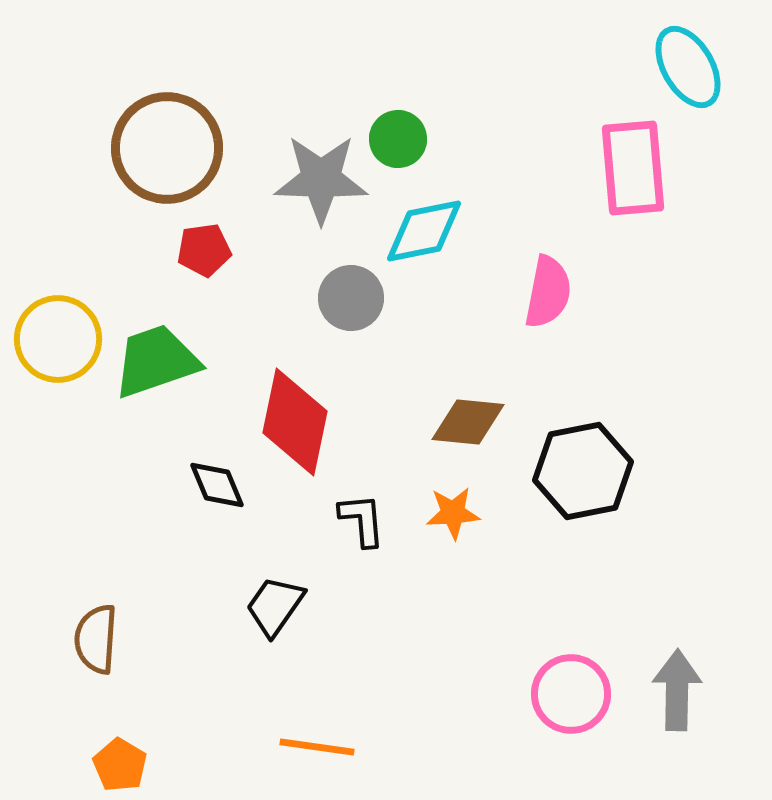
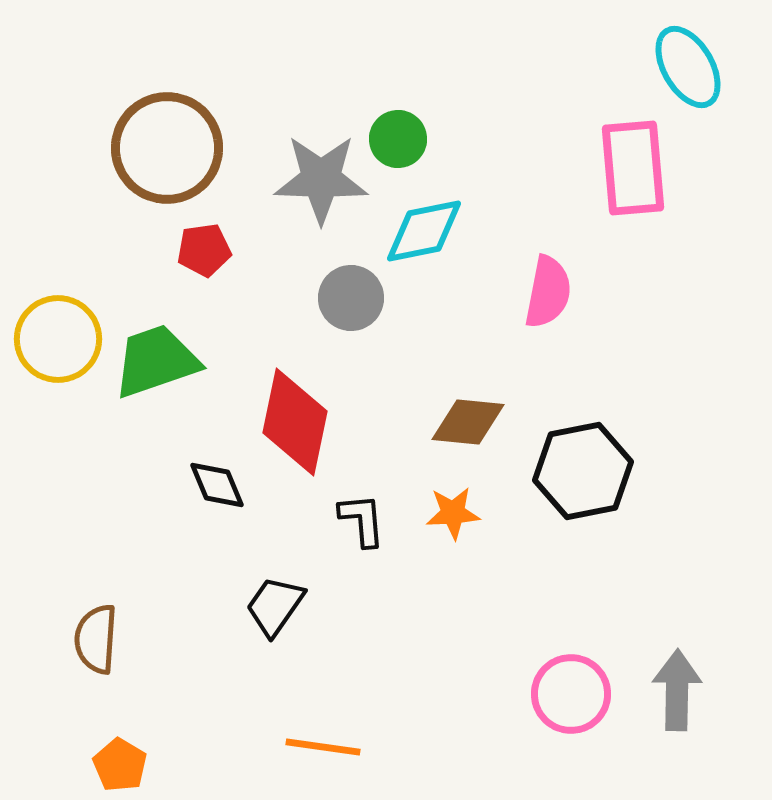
orange line: moved 6 px right
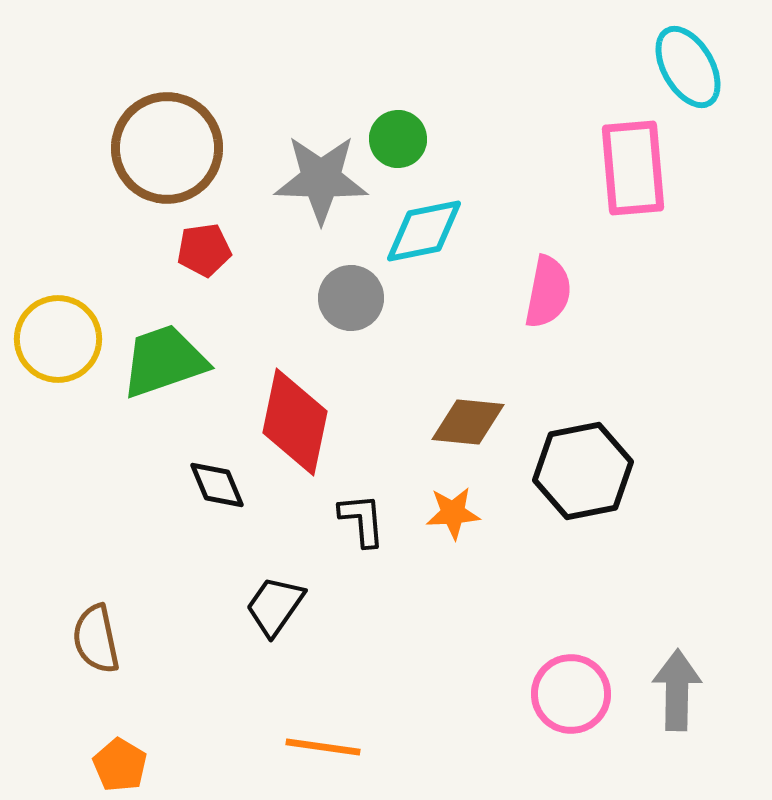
green trapezoid: moved 8 px right
brown semicircle: rotated 16 degrees counterclockwise
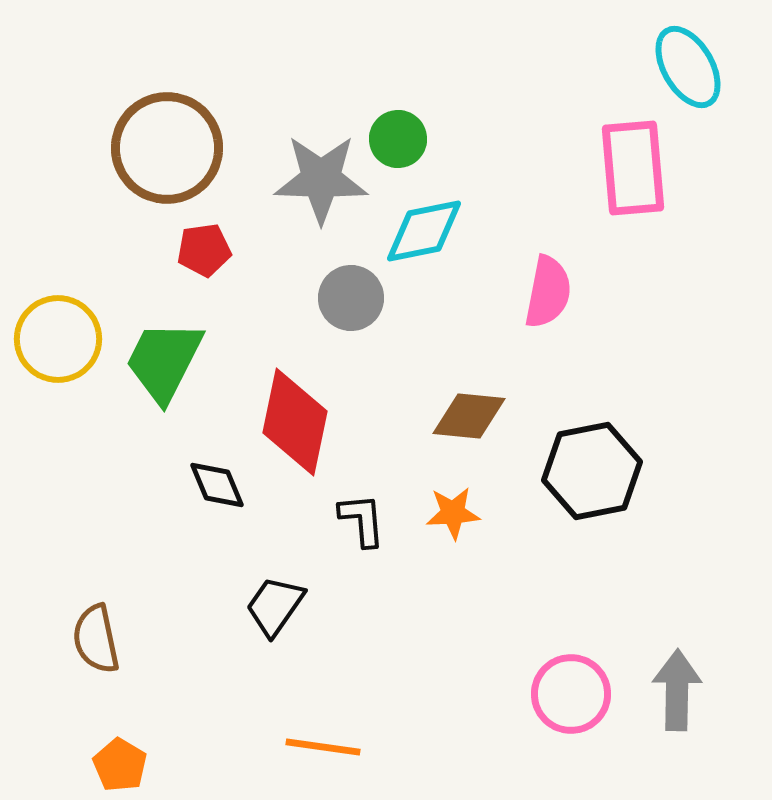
green trapezoid: rotated 44 degrees counterclockwise
brown diamond: moved 1 px right, 6 px up
black hexagon: moved 9 px right
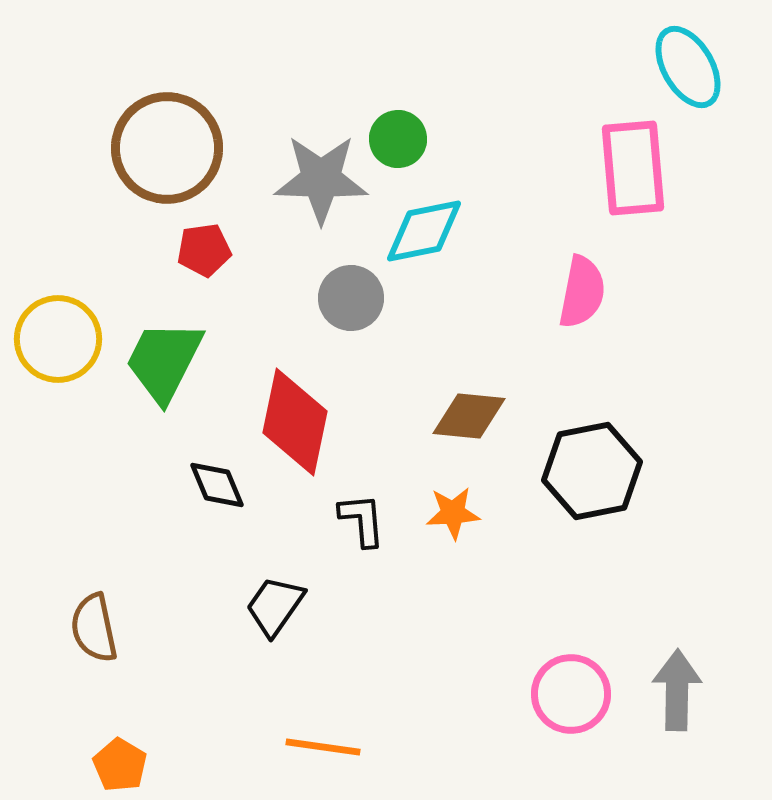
pink semicircle: moved 34 px right
brown semicircle: moved 2 px left, 11 px up
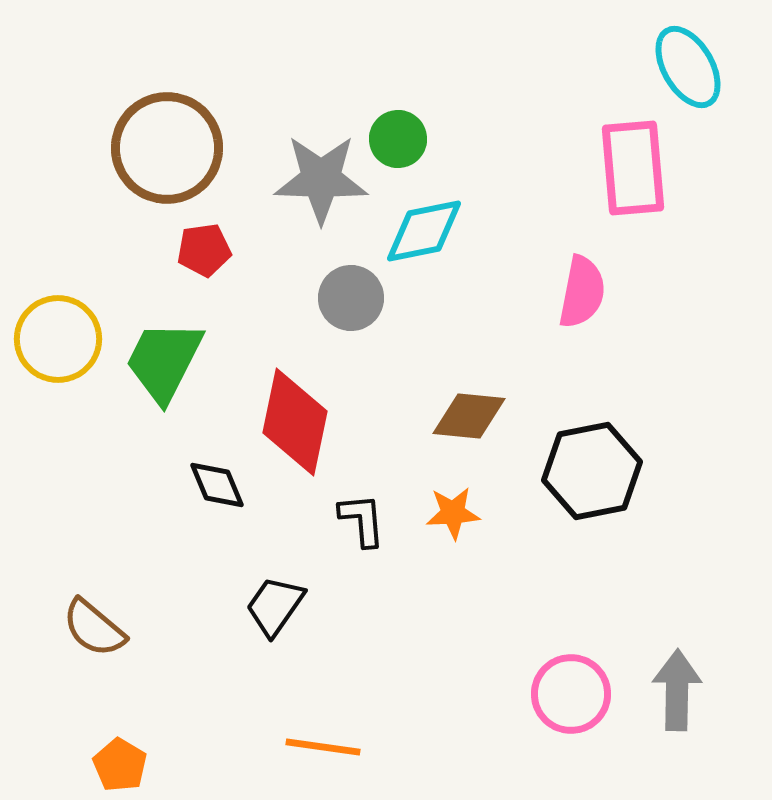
brown semicircle: rotated 38 degrees counterclockwise
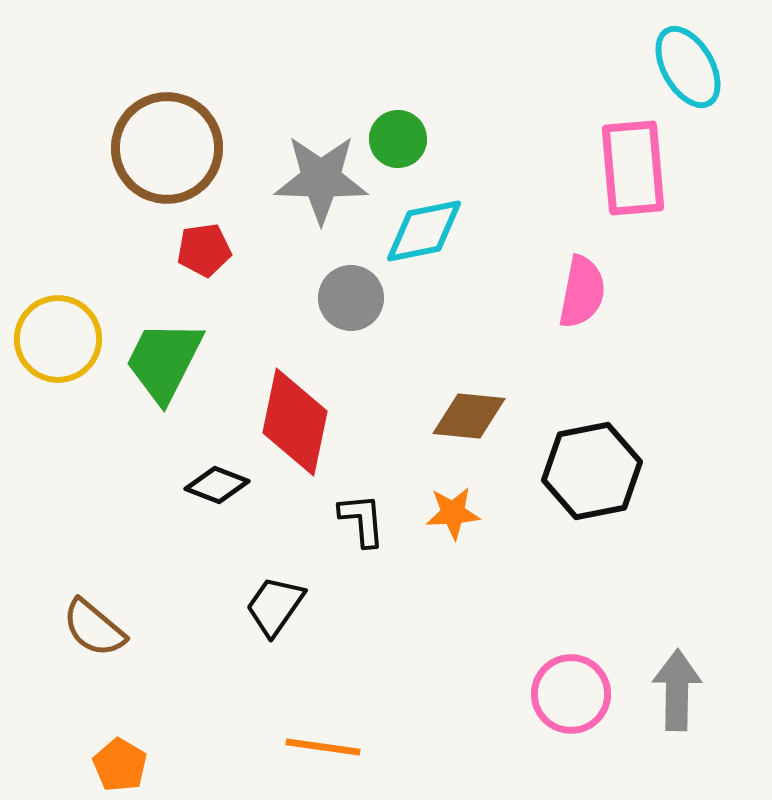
black diamond: rotated 46 degrees counterclockwise
